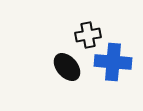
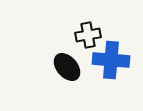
blue cross: moved 2 px left, 2 px up
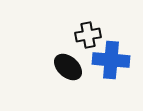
black ellipse: moved 1 px right; rotated 8 degrees counterclockwise
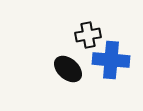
black ellipse: moved 2 px down
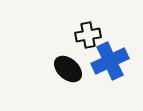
blue cross: moved 1 px left, 1 px down; rotated 30 degrees counterclockwise
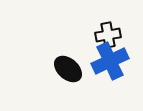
black cross: moved 20 px right
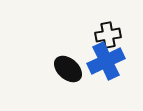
blue cross: moved 4 px left
